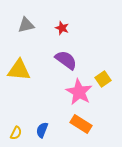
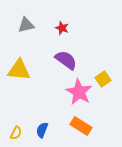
orange rectangle: moved 2 px down
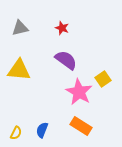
gray triangle: moved 6 px left, 3 px down
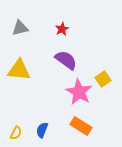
red star: moved 1 px down; rotated 24 degrees clockwise
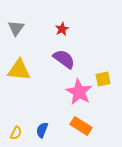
gray triangle: moved 4 px left; rotated 42 degrees counterclockwise
purple semicircle: moved 2 px left, 1 px up
yellow square: rotated 21 degrees clockwise
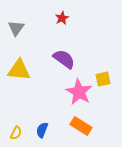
red star: moved 11 px up
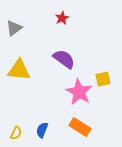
gray triangle: moved 2 px left; rotated 18 degrees clockwise
orange rectangle: moved 1 px left, 1 px down
